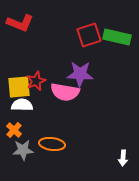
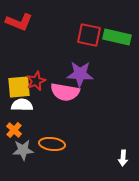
red L-shape: moved 1 px left, 1 px up
red square: rotated 30 degrees clockwise
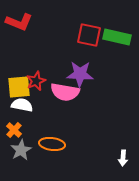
white semicircle: rotated 10 degrees clockwise
gray star: moved 2 px left; rotated 25 degrees counterclockwise
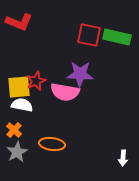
gray star: moved 4 px left, 2 px down
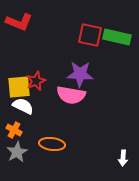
red square: moved 1 px right
pink semicircle: moved 6 px right, 3 px down
white semicircle: moved 1 px right, 1 px down; rotated 15 degrees clockwise
orange cross: rotated 14 degrees counterclockwise
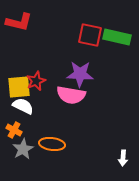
red L-shape: rotated 8 degrees counterclockwise
gray star: moved 6 px right, 3 px up
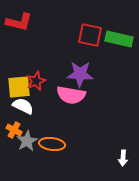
green rectangle: moved 2 px right, 2 px down
gray star: moved 4 px right, 8 px up
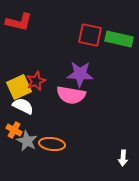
yellow square: rotated 20 degrees counterclockwise
gray star: rotated 15 degrees counterclockwise
